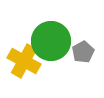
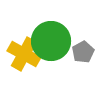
yellow cross: moved 7 px up
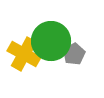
gray pentagon: moved 9 px left, 2 px down
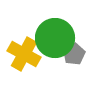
green circle: moved 4 px right, 3 px up
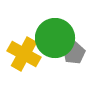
gray pentagon: moved 1 px up
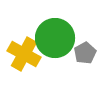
gray pentagon: moved 11 px right
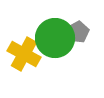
gray pentagon: moved 7 px left, 21 px up
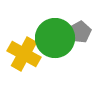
gray pentagon: moved 2 px right
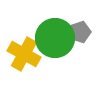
gray pentagon: rotated 10 degrees clockwise
